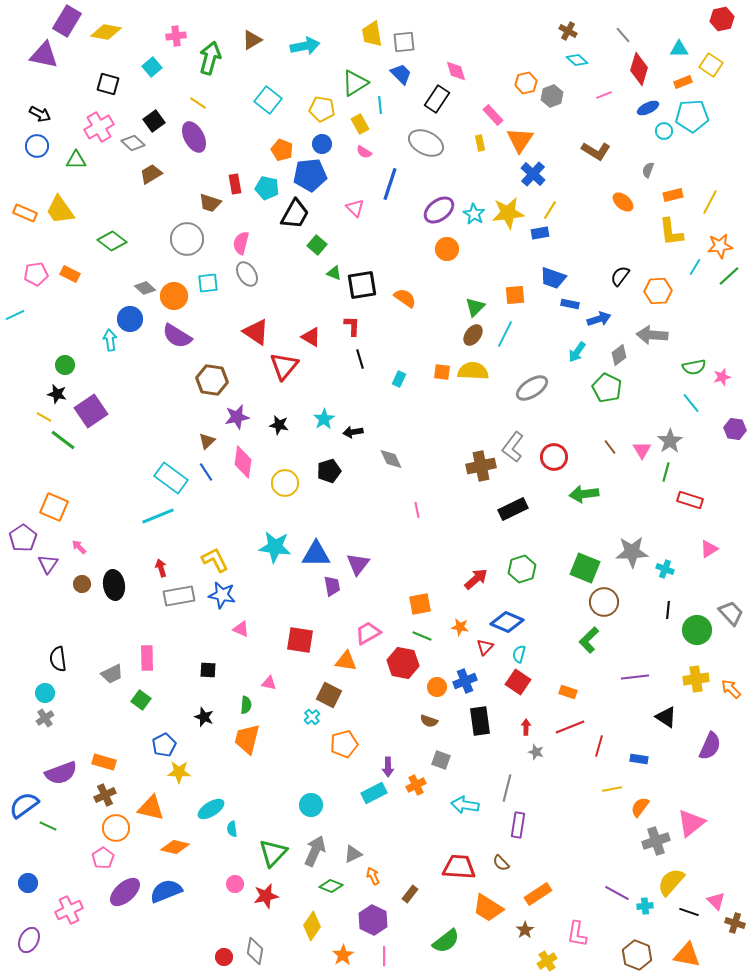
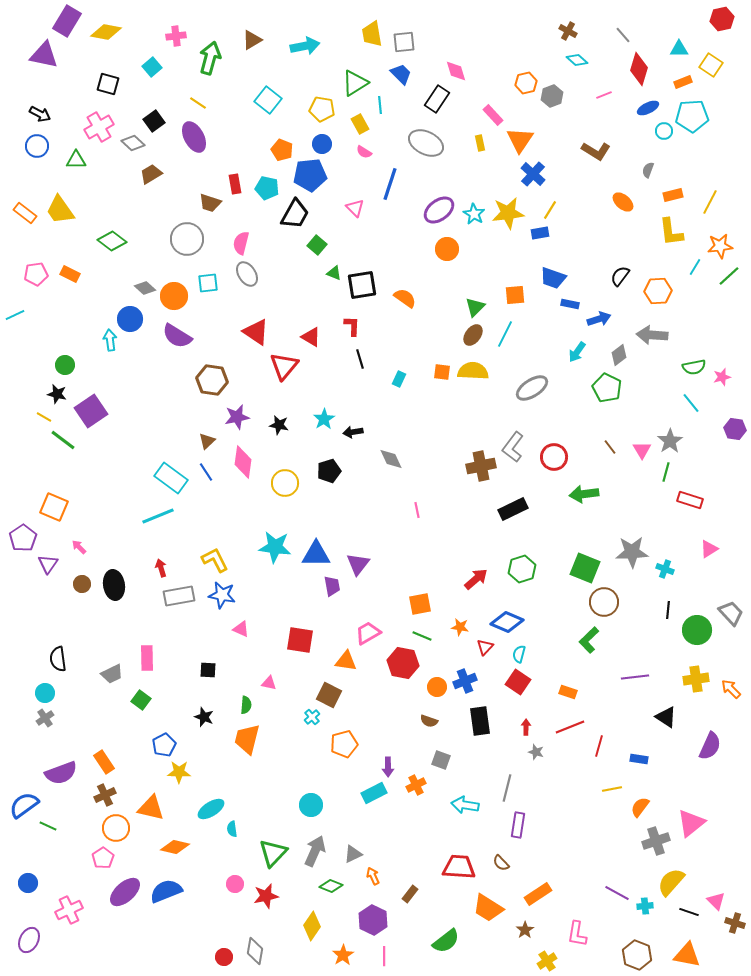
orange rectangle at (25, 213): rotated 15 degrees clockwise
orange rectangle at (104, 762): rotated 40 degrees clockwise
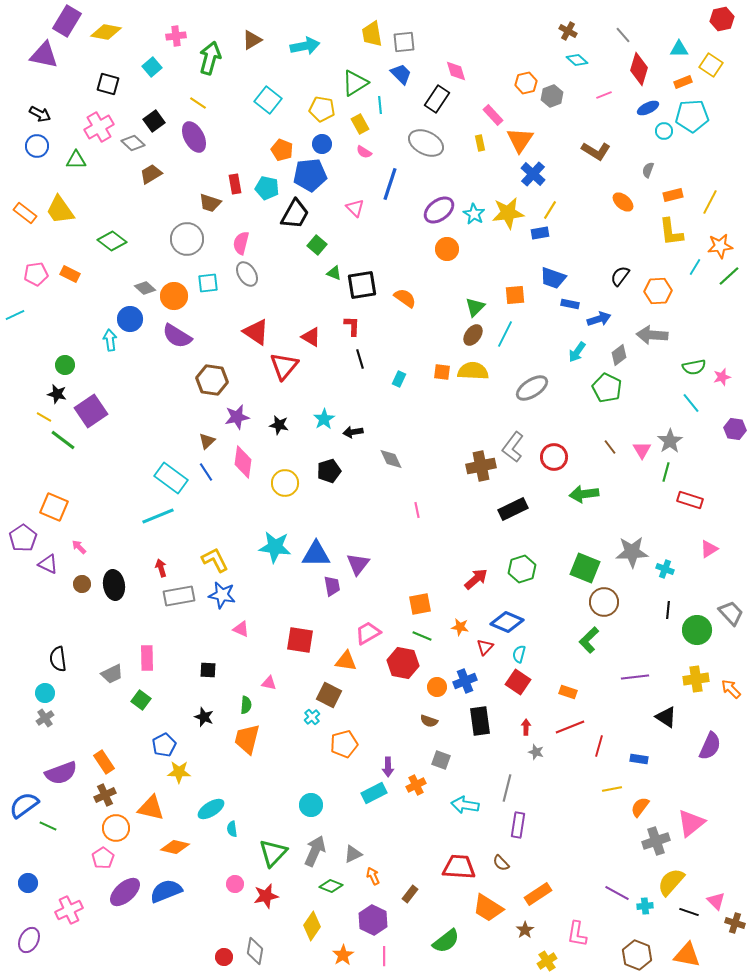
purple triangle at (48, 564): rotated 40 degrees counterclockwise
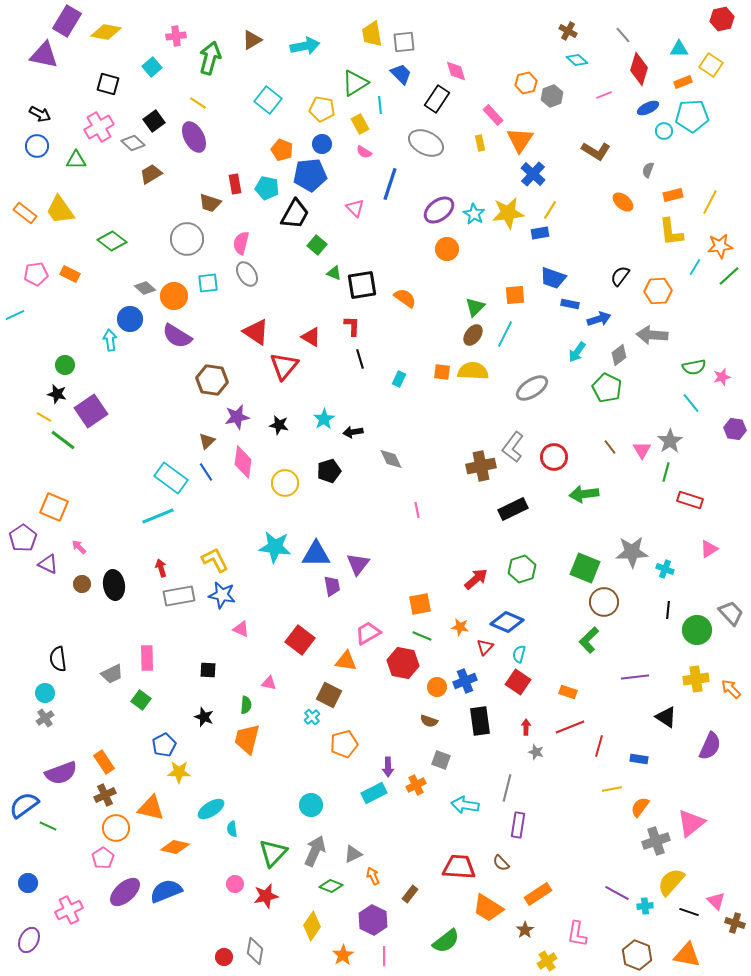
red square at (300, 640): rotated 28 degrees clockwise
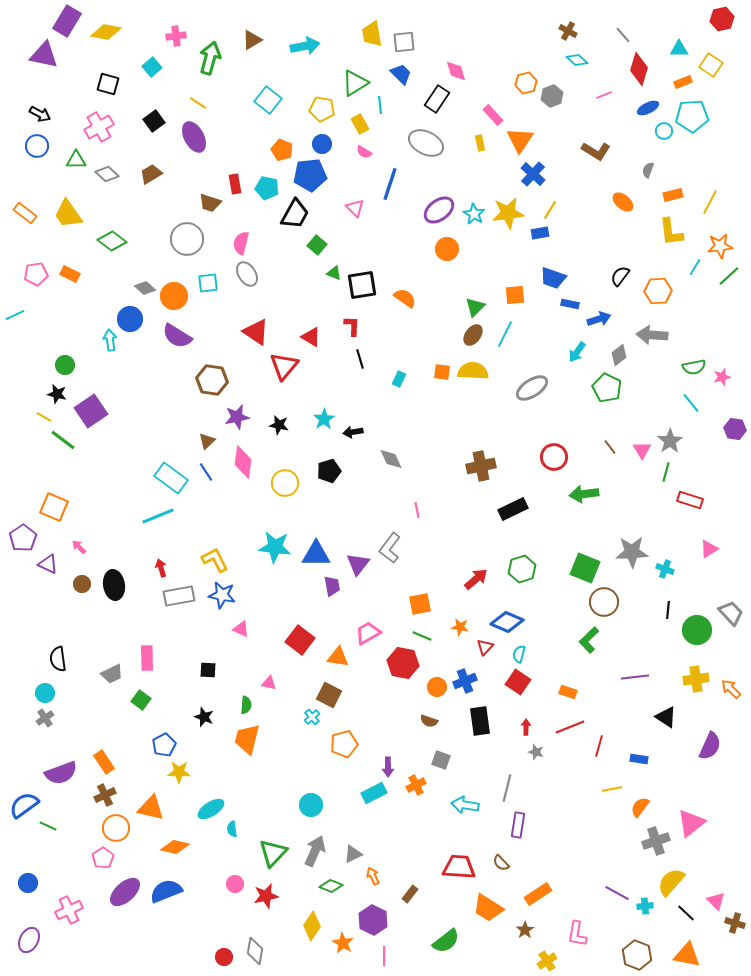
gray diamond at (133, 143): moved 26 px left, 31 px down
yellow trapezoid at (60, 210): moved 8 px right, 4 px down
gray L-shape at (513, 447): moved 123 px left, 101 px down
orange triangle at (346, 661): moved 8 px left, 4 px up
black line at (689, 912): moved 3 px left, 1 px down; rotated 24 degrees clockwise
orange star at (343, 955): moved 12 px up; rotated 10 degrees counterclockwise
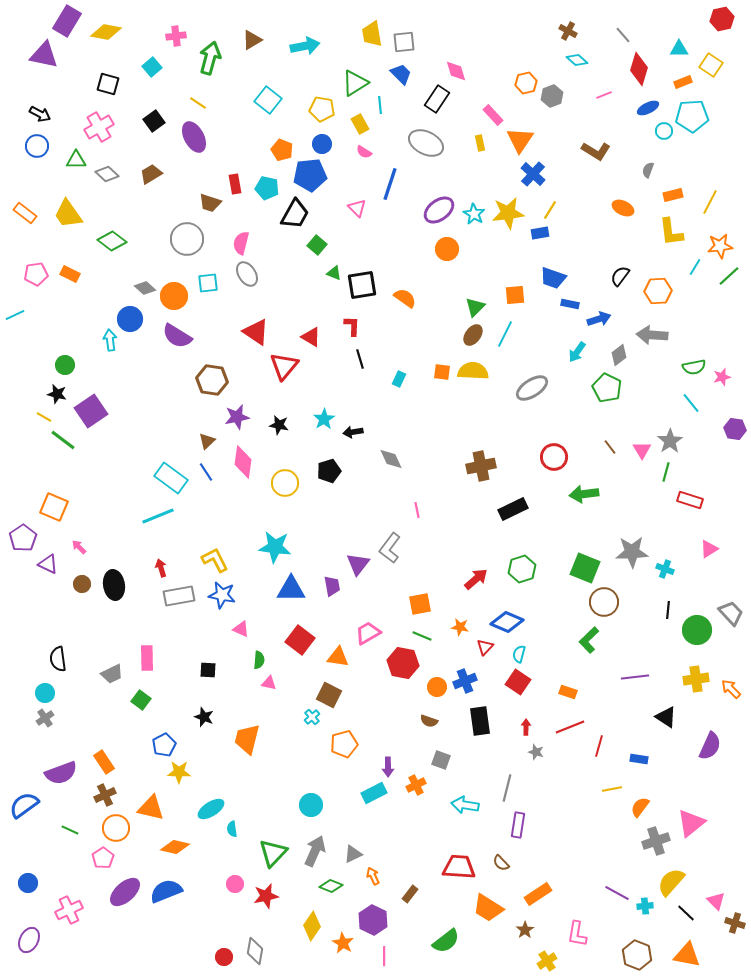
orange ellipse at (623, 202): moved 6 px down; rotated 15 degrees counterclockwise
pink triangle at (355, 208): moved 2 px right
blue triangle at (316, 554): moved 25 px left, 35 px down
green semicircle at (246, 705): moved 13 px right, 45 px up
green line at (48, 826): moved 22 px right, 4 px down
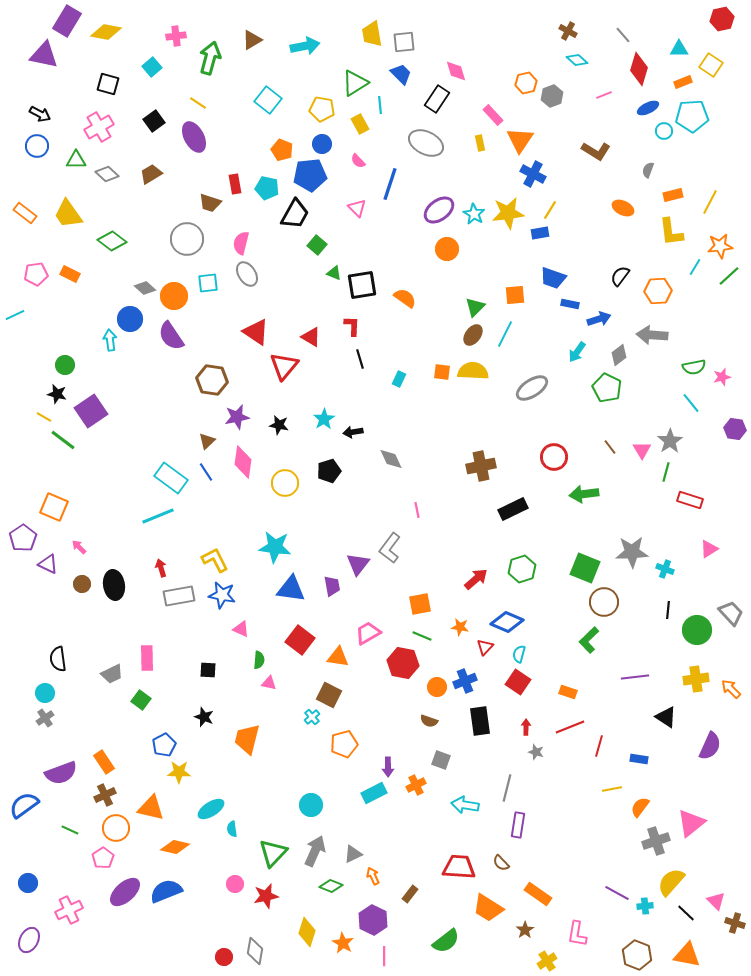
pink semicircle at (364, 152): moved 6 px left, 9 px down; rotated 14 degrees clockwise
blue cross at (533, 174): rotated 15 degrees counterclockwise
purple semicircle at (177, 336): moved 6 px left; rotated 24 degrees clockwise
blue triangle at (291, 589): rotated 8 degrees clockwise
orange rectangle at (538, 894): rotated 68 degrees clockwise
yellow diamond at (312, 926): moved 5 px left, 6 px down; rotated 16 degrees counterclockwise
